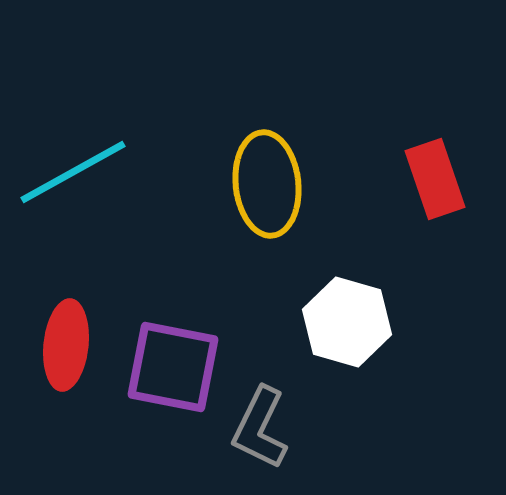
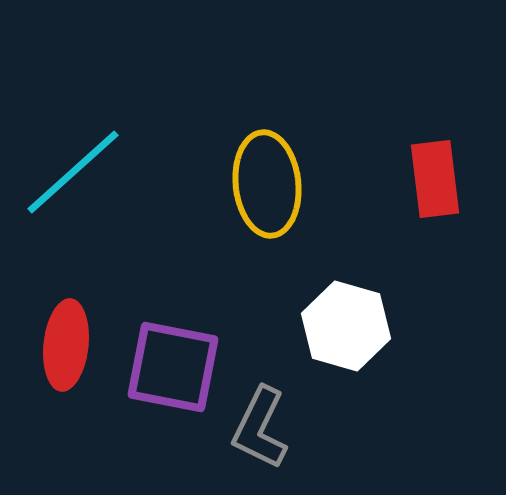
cyan line: rotated 13 degrees counterclockwise
red rectangle: rotated 12 degrees clockwise
white hexagon: moved 1 px left, 4 px down
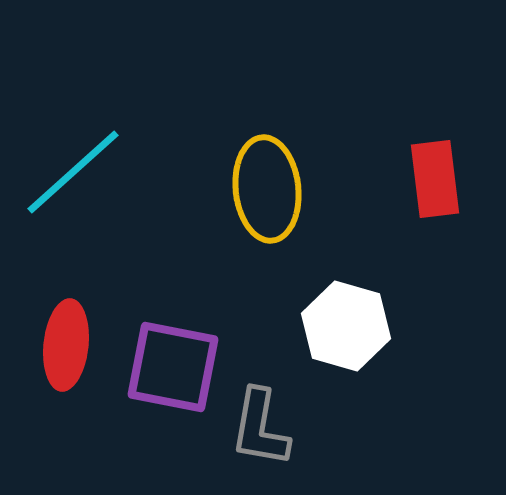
yellow ellipse: moved 5 px down
gray L-shape: rotated 16 degrees counterclockwise
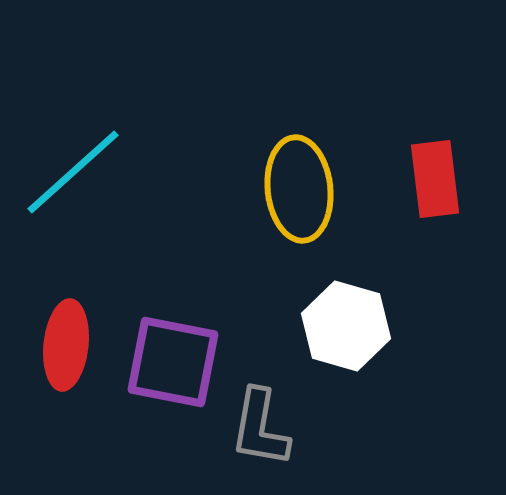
yellow ellipse: moved 32 px right
purple square: moved 5 px up
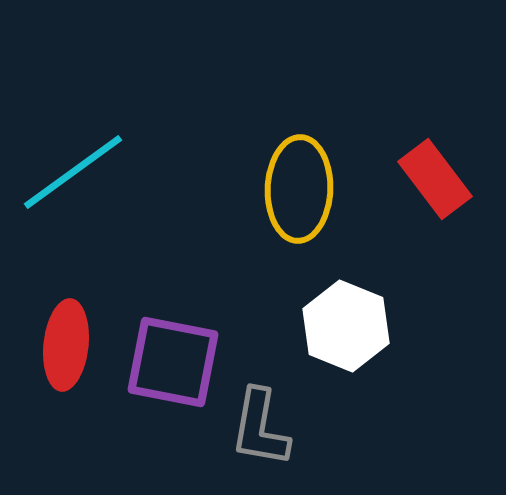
cyan line: rotated 6 degrees clockwise
red rectangle: rotated 30 degrees counterclockwise
yellow ellipse: rotated 8 degrees clockwise
white hexagon: rotated 6 degrees clockwise
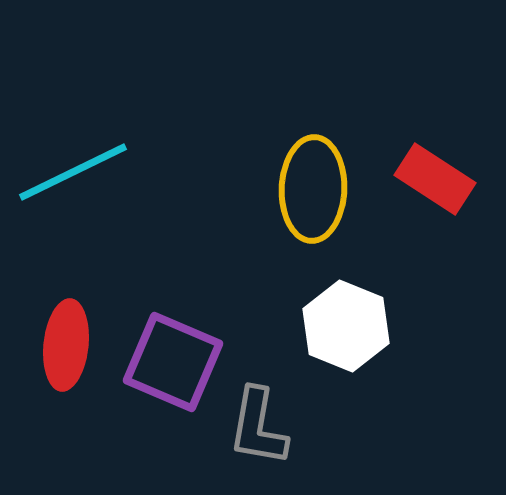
cyan line: rotated 10 degrees clockwise
red rectangle: rotated 20 degrees counterclockwise
yellow ellipse: moved 14 px right
purple square: rotated 12 degrees clockwise
gray L-shape: moved 2 px left, 1 px up
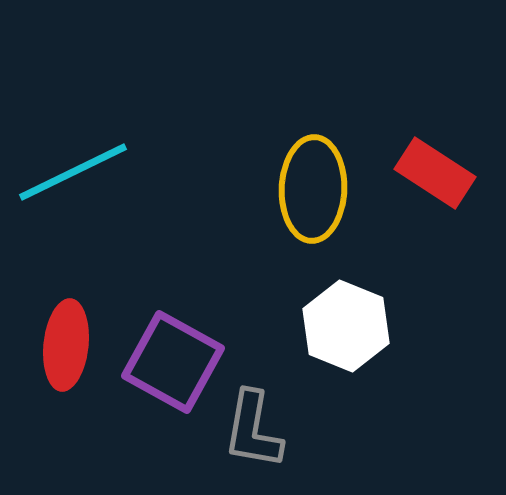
red rectangle: moved 6 px up
purple square: rotated 6 degrees clockwise
gray L-shape: moved 5 px left, 3 px down
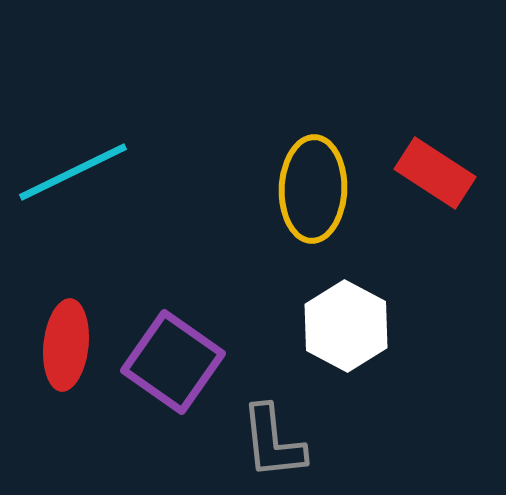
white hexagon: rotated 6 degrees clockwise
purple square: rotated 6 degrees clockwise
gray L-shape: moved 20 px right, 12 px down; rotated 16 degrees counterclockwise
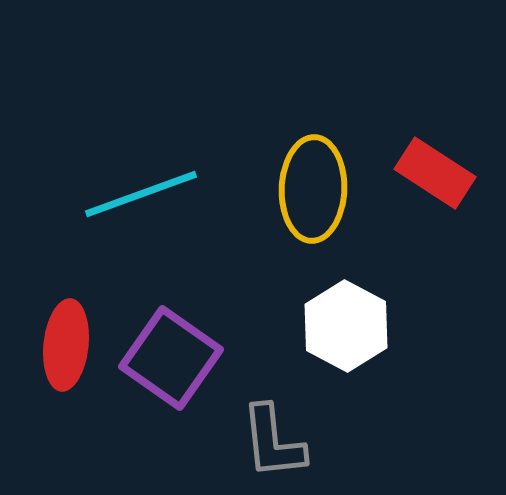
cyan line: moved 68 px right, 22 px down; rotated 6 degrees clockwise
purple square: moved 2 px left, 4 px up
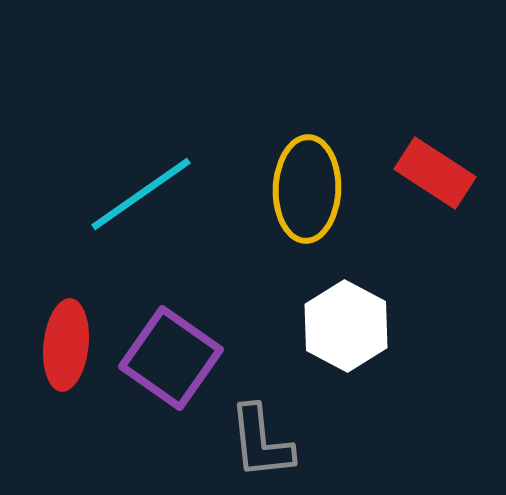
yellow ellipse: moved 6 px left
cyan line: rotated 15 degrees counterclockwise
gray L-shape: moved 12 px left
